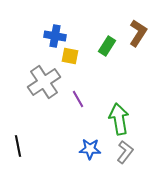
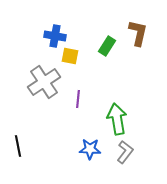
brown L-shape: rotated 20 degrees counterclockwise
purple line: rotated 36 degrees clockwise
green arrow: moved 2 px left
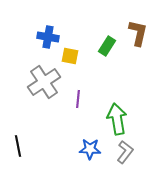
blue cross: moved 7 px left, 1 px down
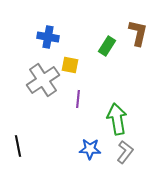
yellow square: moved 9 px down
gray cross: moved 1 px left, 2 px up
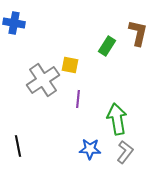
blue cross: moved 34 px left, 14 px up
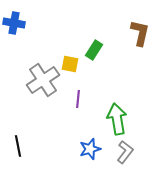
brown L-shape: moved 2 px right
green rectangle: moved 13 px left, 4 px down
yellow square: moved 1 px up
blue star: rotated 20 degrees counterclockwise
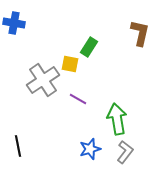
green rectangle: moved 5 px left, 3 px up
purple line: rotated 66 degrees counterclockwise
